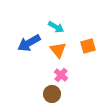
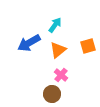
cyan arrow: moved 1 px left, 2 px up; rotated 84 degrees counterclockwise
orange triangle: rotated 30 degrees clockwise
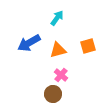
cyan arrow: moved 2 px right, 7 px up
orange triangle: rotated 24 degrees clockwise
brown circle: moved 1 px right
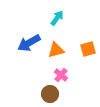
orange square: moved 3 px down
orange triangle: moved 2 px left
brown circle: moved 3 px left
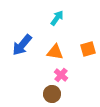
blue arrow: moved 7 px left, 2 px down; rotated 20 degrees counterclockwise
orange triangle: moved 1 px left, 2 px down; rotated 24 degrees clockwise
brown circle: moved 2 px right
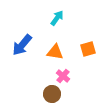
pink cross: moved 2 px right, 1 px down
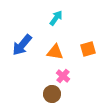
cyan arrow: moved 1 px left
